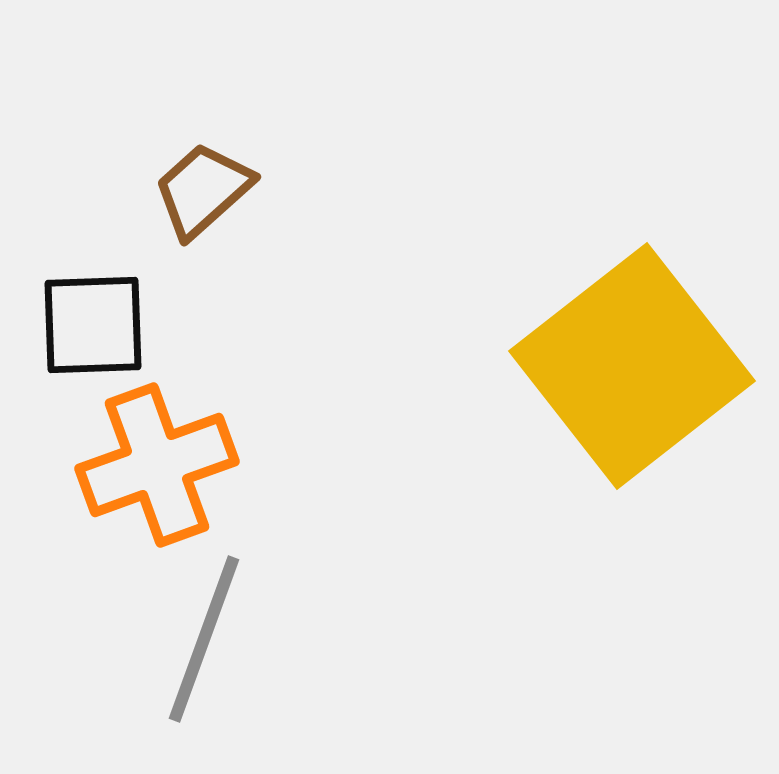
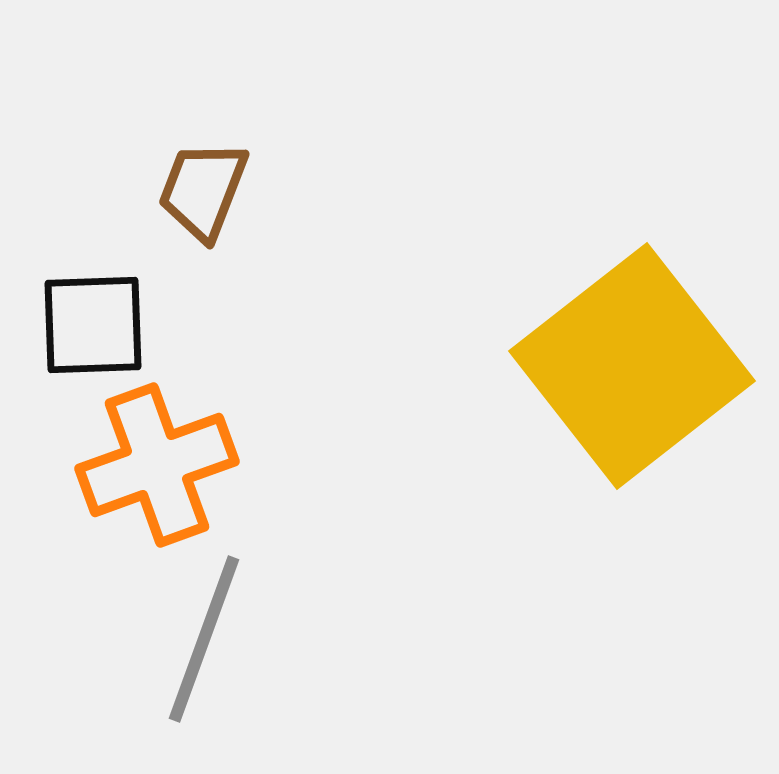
brown trapezoid: rotated 27 degrees counterclockwise
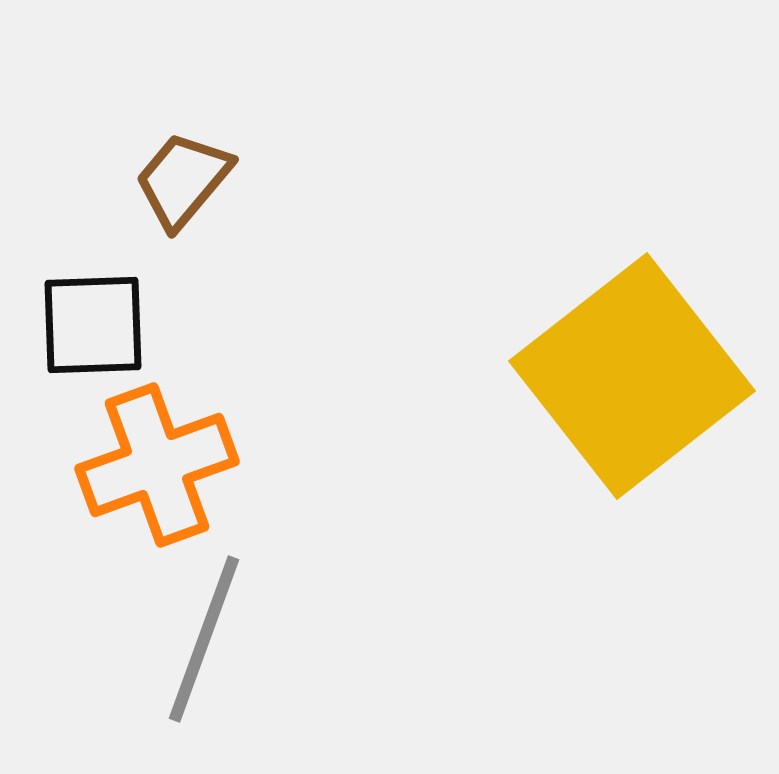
brown trapezoid: moved 20 px left, 10 px up; rotated 19 degrees clockwise
yellow square: moved 10 px down
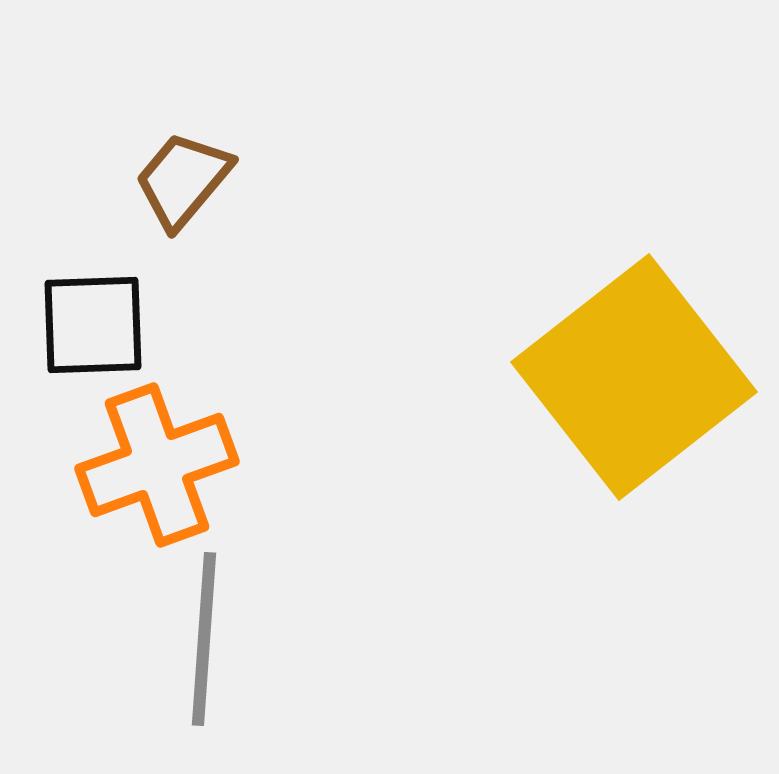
yellow square: moved 2 px right, 1 px down
gray line: rotated 16 degrees counterclockwise
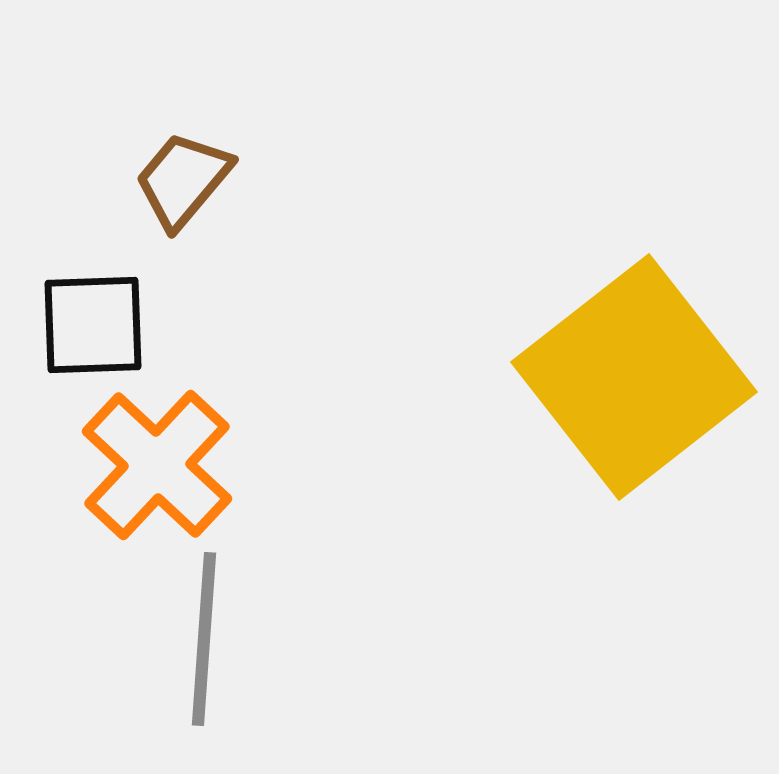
orange cross: rotated 27 degrees counterclockwise
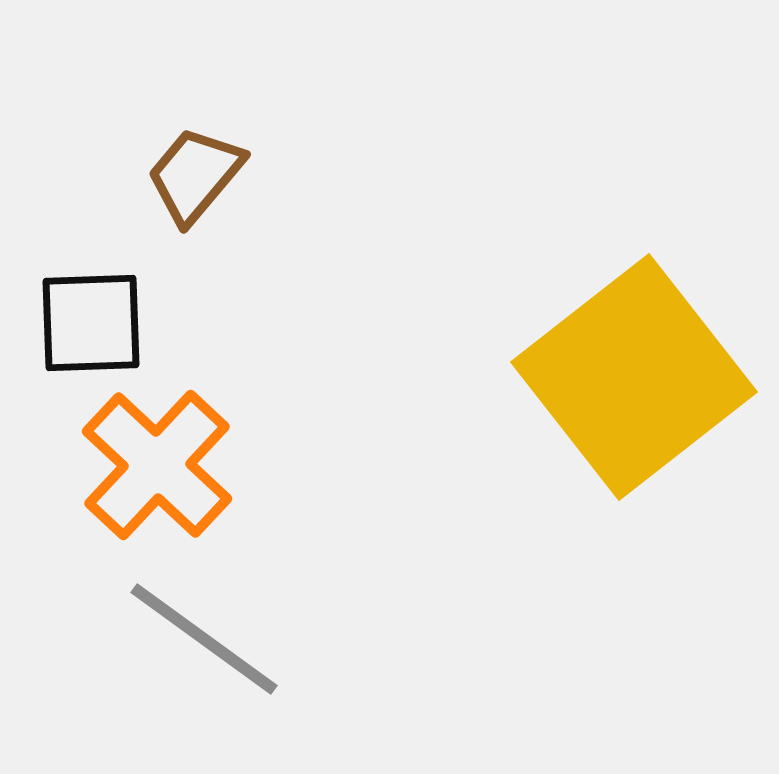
brown trapezoid: moved 12 px right, 5 px up
black square: moved 2 px left, 2 px up
gray line: rotated 58 degrees counterclockwise
